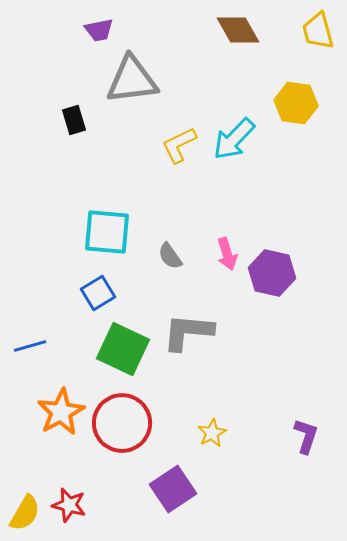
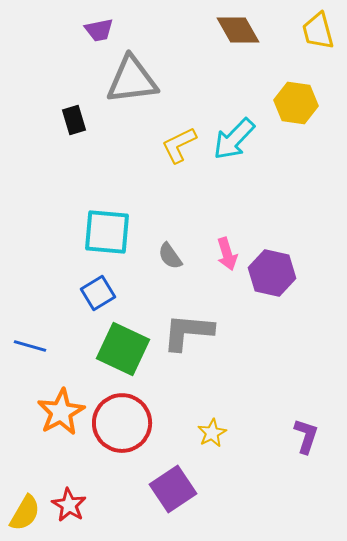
blue line: rotated 32 degrees clockwise
red star: rotated 16 degrees clockwise
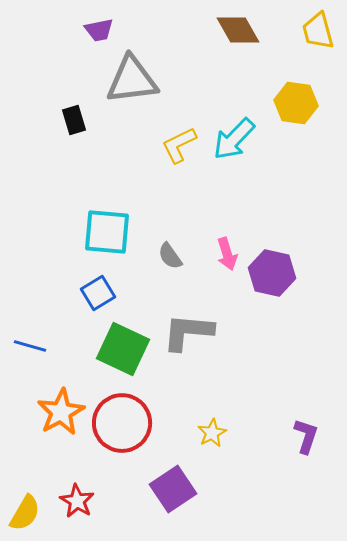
red star: moved 8 px right, 4 px up
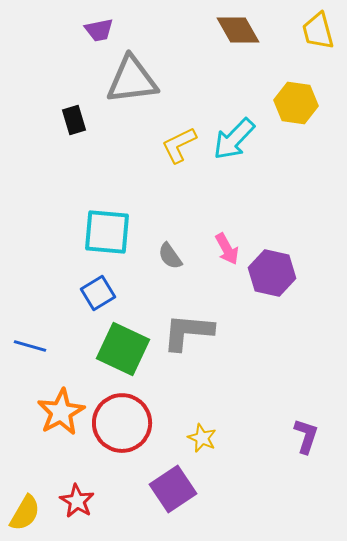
pink arrow: moved 5 px up; rotated 12 degrees counterclockwise
yellow star: moved 10 px left, 5 px down; rotated 20 degrees counterclockwise
